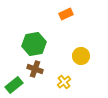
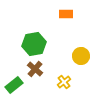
orange rectangle: rotated 24 degrees clockwise
brown cross: rotated 21 degrees clockwise
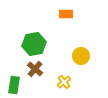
green rectangle: rotated 42 degrees counterclockwise
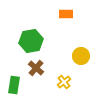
green hexagon: moved 3 px left, 3 px up
brown cross: moved 1 px right, 1 px up
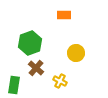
orange rectangle: moved 2 px left, 1 px down
green hexagon: moved 1 px left, 2 px down; rotated 10 degrees counterclockwise
yellow circle: moved 5 px left, 3 px up
yellow cross: moved 4 px left, 1 px up; rotated 24 degrees counterclockwise
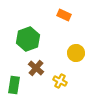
orange rectangle: rotated 24 degrees clockwise
green hexagon: moved 2 px left, 4 px up
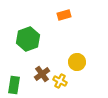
orange rectangle: rotated 40 degrees counterclockwise
yellow circle: moved 1 px right, 9 px down
brown cross: moved 6 px right, 6 px down; rotated 14 degrees clockwise
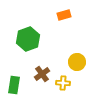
yellow cross: moved 3 px right, 2 px down; rotated 24 degrees counterclockwise
